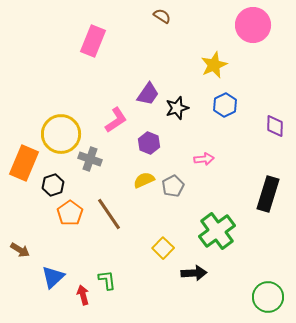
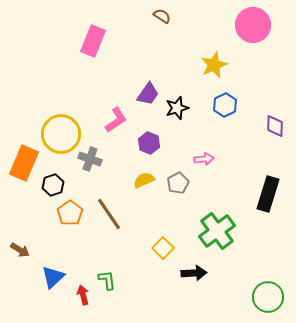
gray pentagon: moved 5 px right, 3 px up
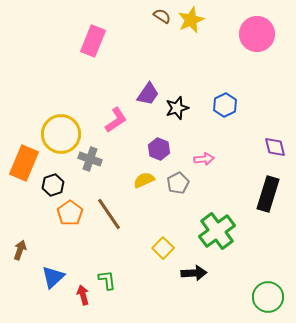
pink circle: moved 4 px right, 9 px down
yellow star: moved 23 px left, 45 px up
purple diamond: moved 21 px down; rotated 15 degrees counterclockwise
purple hexagon: moved 10 px right, 6 px down
brown arrow: rotated 102 degrees counterclockwise
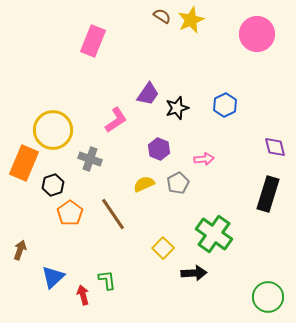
yellow circle: moved 8 px left, 4 px up
yellow semicircle: moved 4 px down
brown line: moved 4 px right
green cross: moved 3 px left, 3 px down; rotated 18 degrees counterclockwise
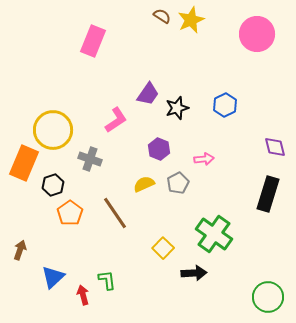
brown line: moved 2 px right, 1 px up
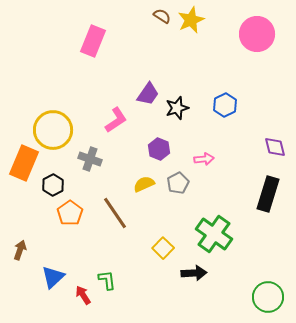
black hexagon: rotated 10 degrees counterclockwise
red arrow: rotated 18 degrees counterclockwise
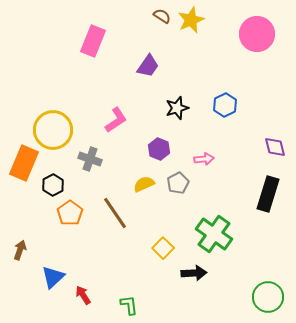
purple trapezoid: moved 28 px up
green L-shape: moved 22 px right, 25 px down
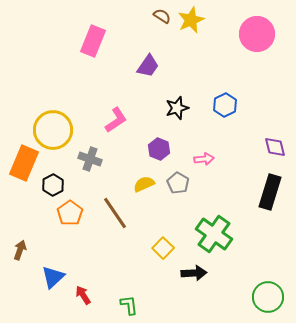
gray pentagon: rotated 15 degrees counterclockwise
black rectangle: moved 2 px right, 2 px up
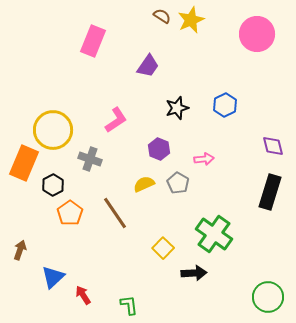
purple diamond: moved 2 px left, 1 px up
